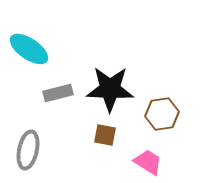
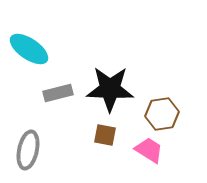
pink trapezoid: moved 1 px right, 12 px up
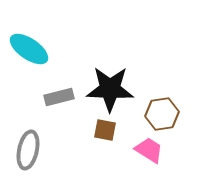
gray rectangle: moved 1 px right, 4 px down
brown square: moved 5 px up
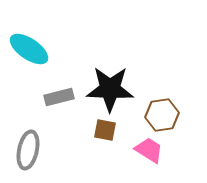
brown hexagon: moved 1 px down
